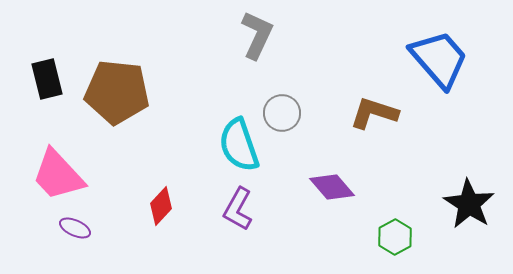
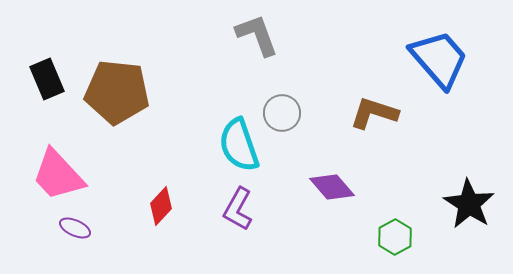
gray L-shape: rotated 45 degrees counterclockwise
black rectangle: rotated 9 degrees counterclockwise
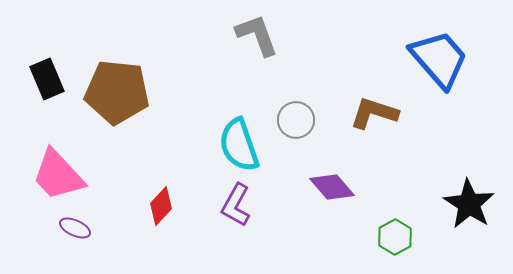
gray circle: moved 14 px right, 7 px down
purple L-shape: moved 2 px left, 4 px up
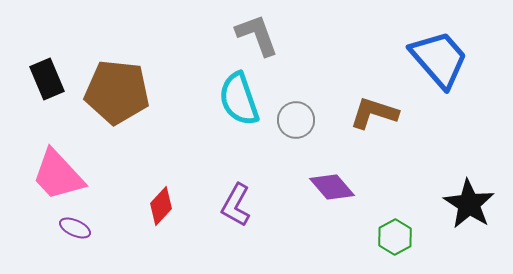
cyan semicircle: moved 46 px up
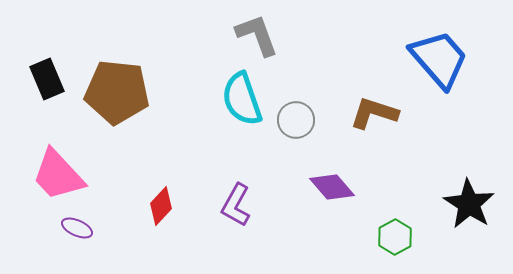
cyan semicircle: moved 3 px right
purple ellipse: moved 2 px right
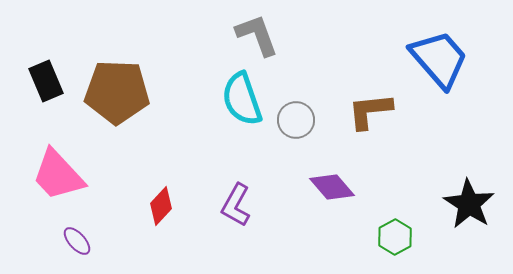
black rectangle: moved 1 px left, 2 px down
brown pentagon: rotated 4 degrees counterclockwise
brown L-shape: moved 4 px left, 2 px up; rotated 24 degrees counterclockwise
purple ellipse: moved 13 px down; rotated 24 degrees clockwise
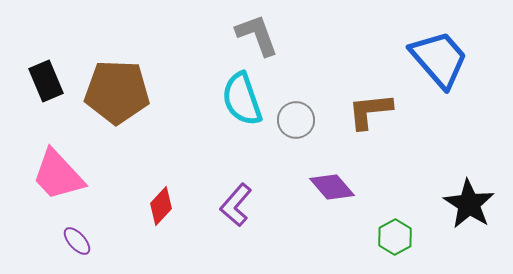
purple L-shape: rotated 12 degrees clockwise
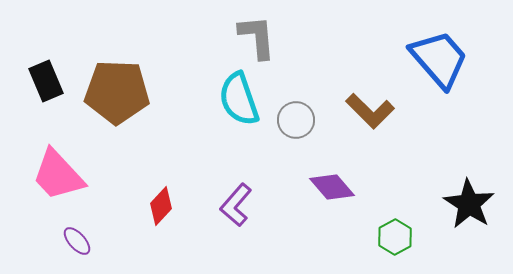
gray L-shape: moved 2 px down; rotated 15 degrees clockwise
cyan semicircle: moved 3 px left
brown L-shape: rotated 129 degrees counterclockwise
